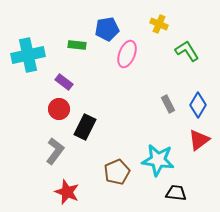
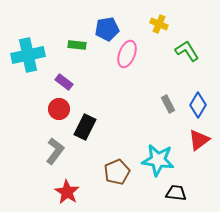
red star: rotated 10 degrees clockwise
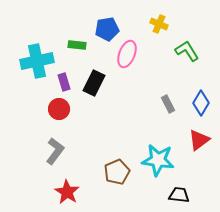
cyan cross: moved 9 px right, 6 px down
purple rectangle: rotated 36 degrees clockwise
blue diamond: moved 3 px right, 2 px up
black rectangle: moved 9 px right, 44 px up
black trapezoid: moved 3 px right, 2 px down
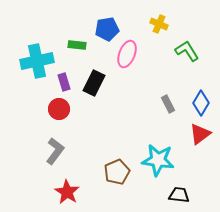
red triangle: moved 1 px right, 6 px up
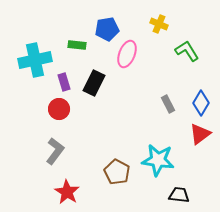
cyan cross: moved 2 px left, 1 px up
brown pentagon: rotated 20 degrees counterclockwise
